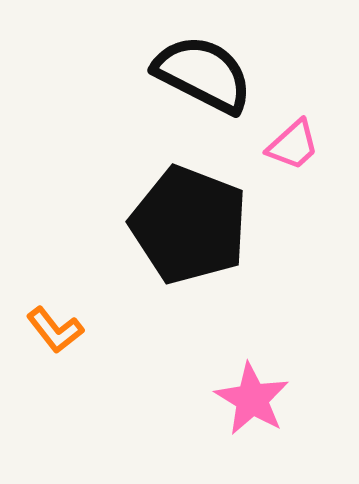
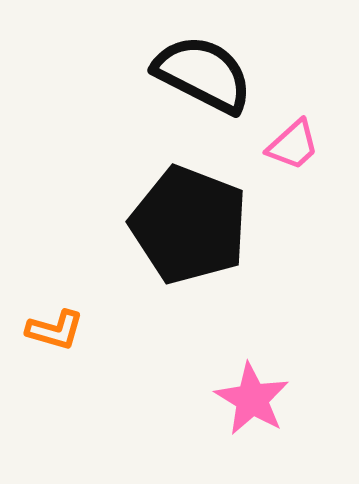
orange L-shape: rotated 36 degrees counterclockwise
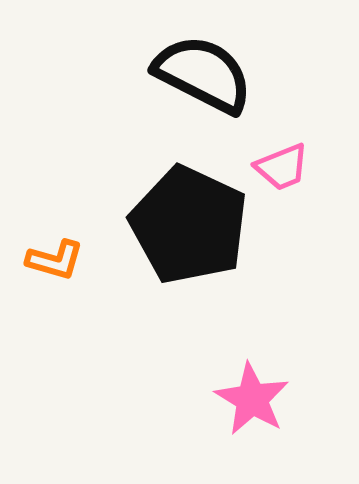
pink trapezoid: moved 11 px left, 22 px down; rotated 20 degrees clockwise
black pentagon: rotated 4 degrees clockwise
orange L-shape: moved 70 px up
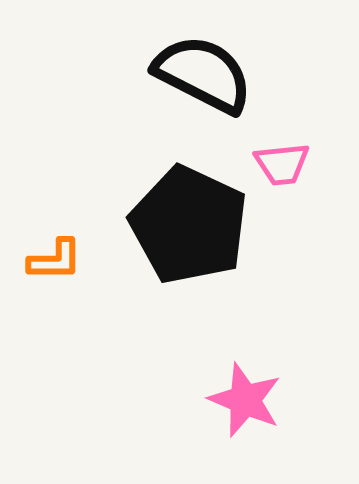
pink trapezoid: moved 3 px up; rotated 16 degrees clockwise
orange L-shape: rotated 16 degrees counterclockwise
pink star: moved 7 px left, 1 px down; rotated 8 degrees counterclockwise
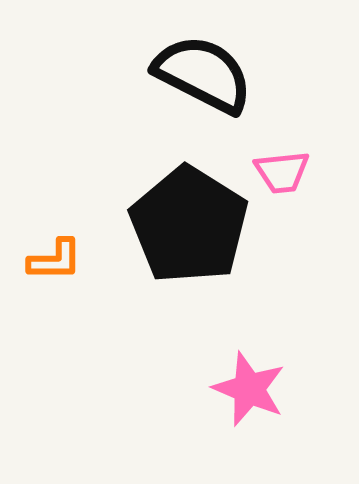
pink trapezoid: moved 8 px down
black pentagon: rotated 7 degrees clockwise
pink star: moved 4 px right, 11 px up
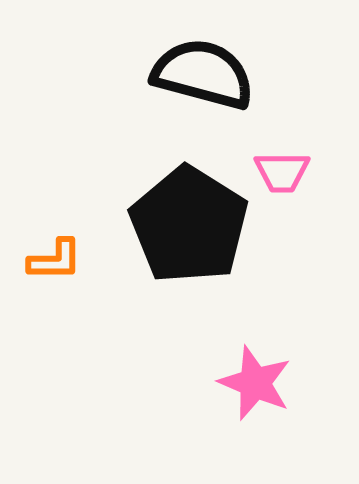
black semicircle: rotated 12 degrees counterclockwise
pink trapezoid: rotated 6 degrees clockwise
pink star: moved 6 px right, 6 px up
